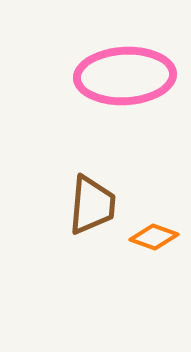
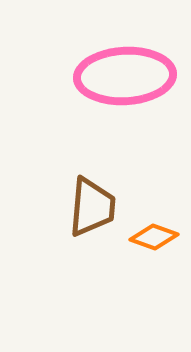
brown trapezoid: moved 2 px down
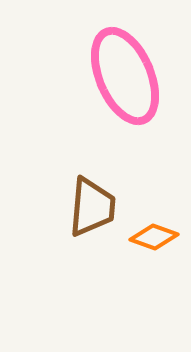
pink ellipse: rotated 70 degrees clockwise
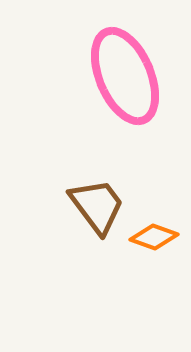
brown trapezoid: moved 5 px right, 1 px up; rotated 42 degrees counterclockwise
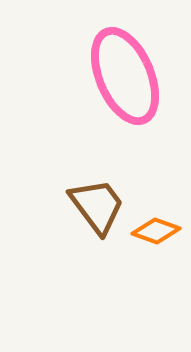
orange diamond: moved 2 px right, 6 px up
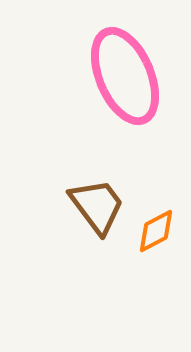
orange diamond: rotated 48 degrees counterclockwise
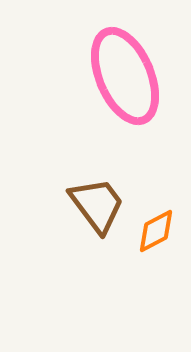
brown trapezoid: moved 1 px up
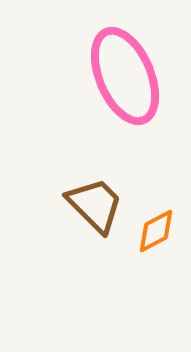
brown trapezoid: moved 2 px left; rotated 8 degrees counterclockwise
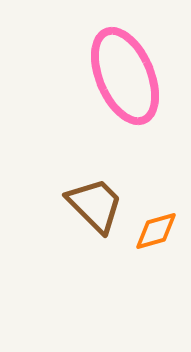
orange diamond: rotated 12 degrees clockwise
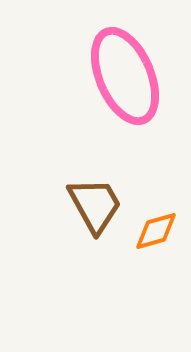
brown trapezoid: rotated 16 degrees clockwise
